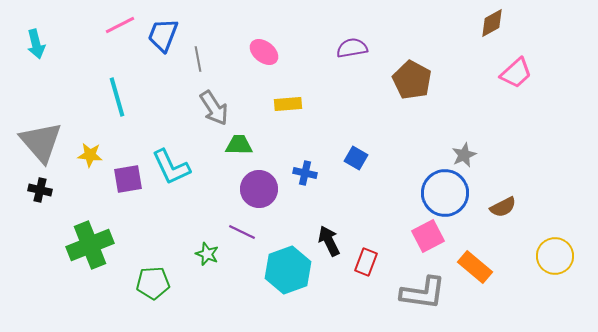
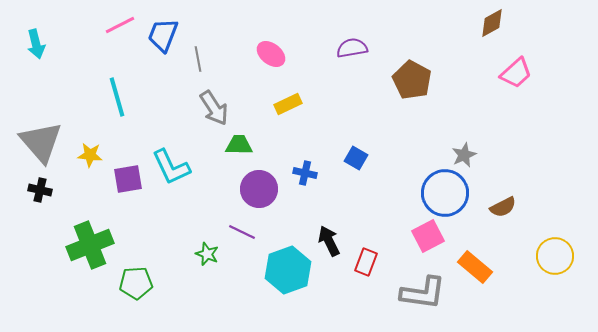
pink ellipse: moved 7 px right, 2 px down
yellow rectangle: rotated 20 degrees counterclockwise
green pentagon: moved 17 px left
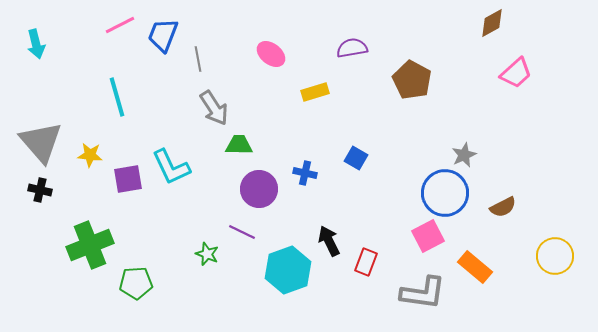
yellow rectangle: moved 27 px right, 12 px up; rotated 8 degrees clockwise
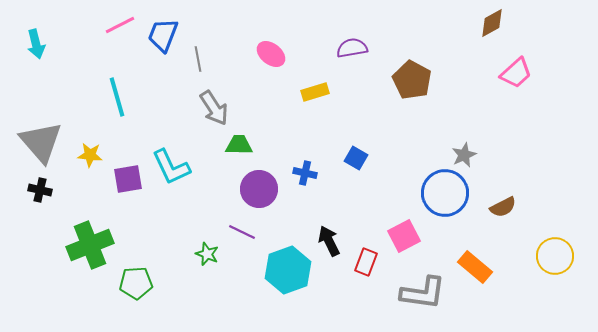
pink square: moved 24 px left
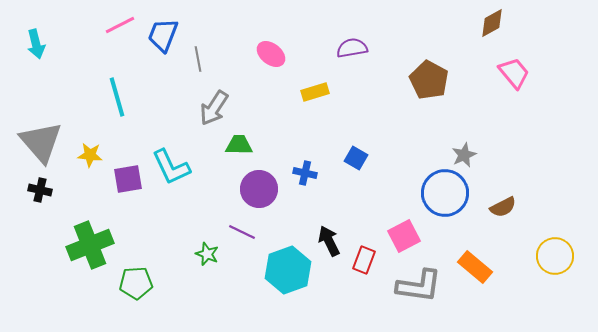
pink trapezoid: moved 2 px left; rotated 88 degrees counterclockwise
brown pentagon: moved 17 px right
gray arrow: rotated 66 degrees clockwise
red rectangle: moved 2 px left, 2 px up
gray L-shape: moved 4 px left, 7 px up
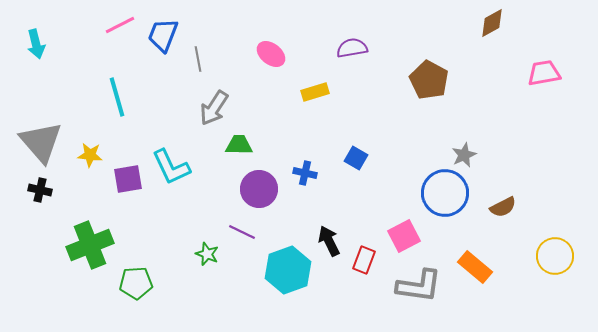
pink trapezoid: moved 30 px right; rotated 60 degrees counterclockwise
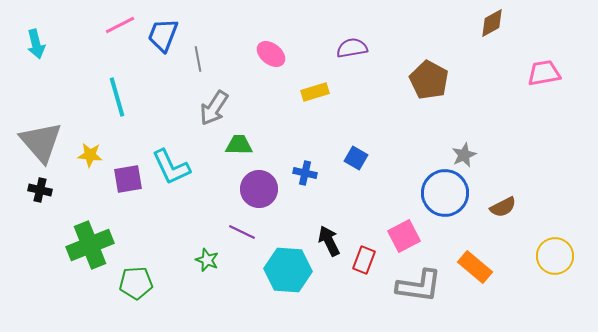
green star: moved 6 px down
cyan hexagon: rotated 24 degrees clockwise
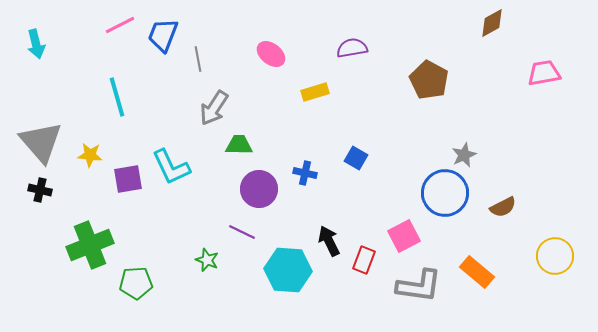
orange rectangle: moved 2 px right, 5 px down
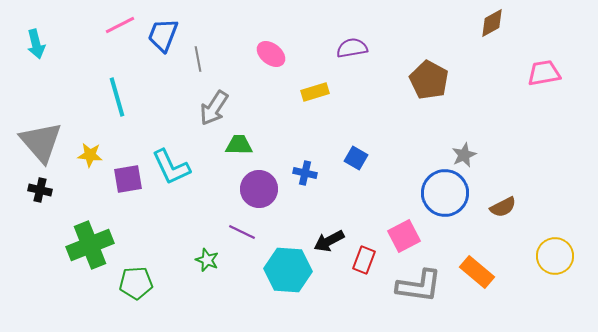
black arrow: rotated 92 degrees counterclockwise
